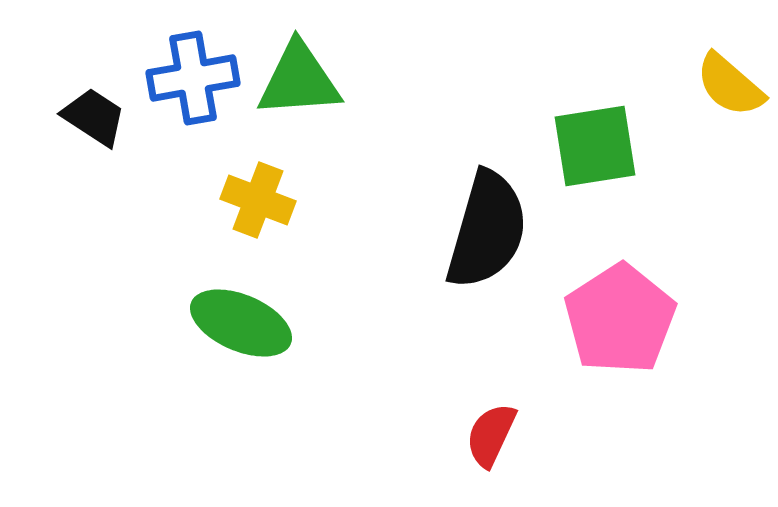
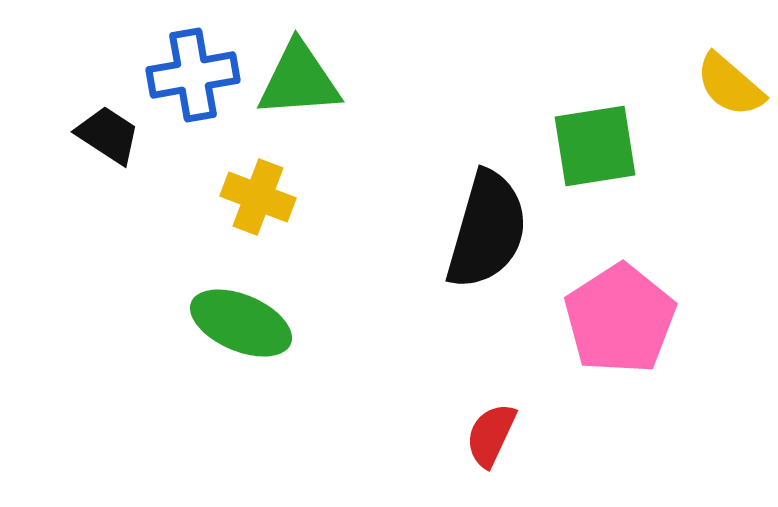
blue cross: moved 3 px up
black trapezoid: moved 14 px right, 18 px down
yellow cross: moved 3 px up
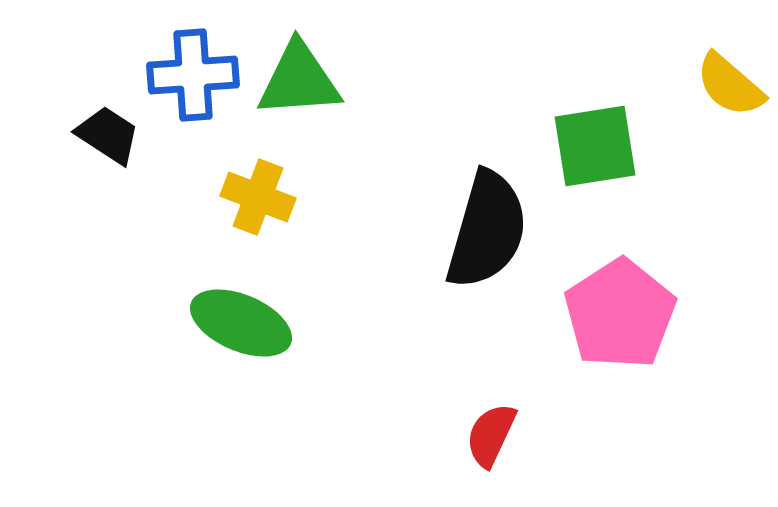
blue cross: rotated 6 degrees clockwise
pink pentagon: moved 5 px up
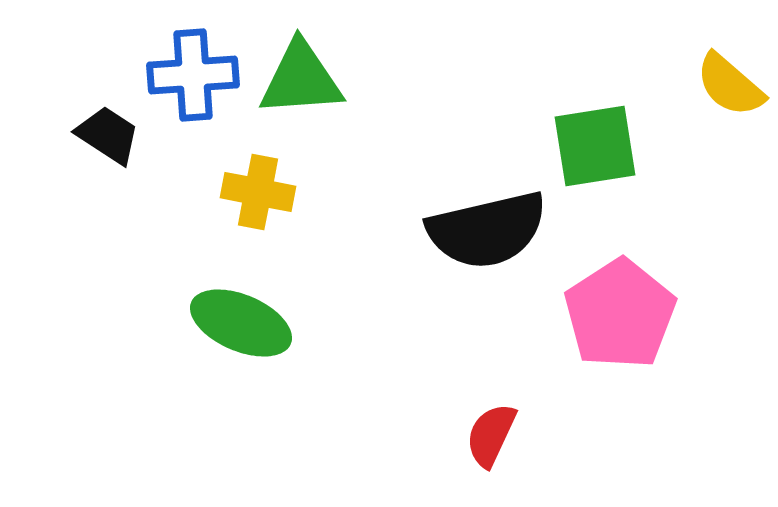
green triangle: moved 2 px right, 1 px up
yellow cross: moved 5 px up; rotated 10 degrees counterclockwise
black semicircle: rotated 61 degrees clockwise
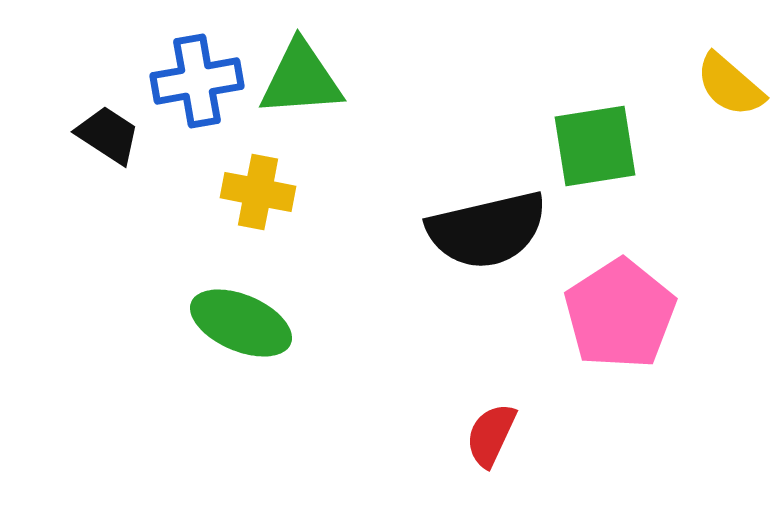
blue cross: moved 4 px right, 6 px down; rotated 6 degrees counterclockwise
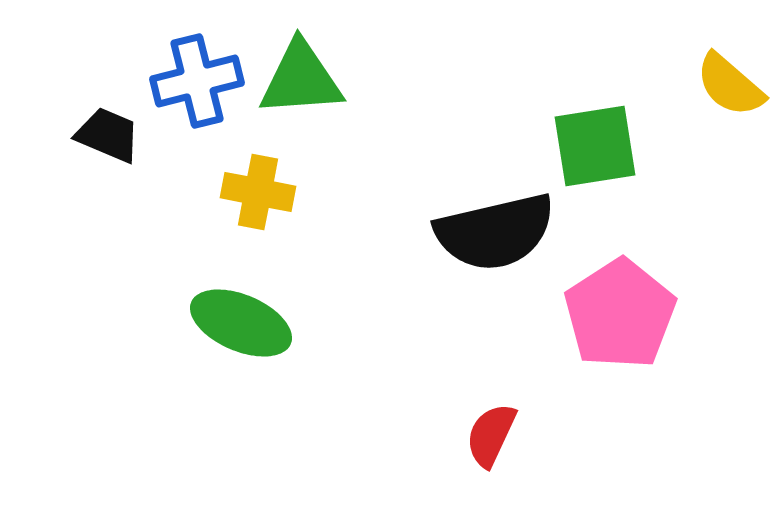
blue cross: rotated 4 degrees counterclockwise
black trapezoid: rotated 10 degrees counterclockwise
black semicircle: moved 8 px right, 2 px down
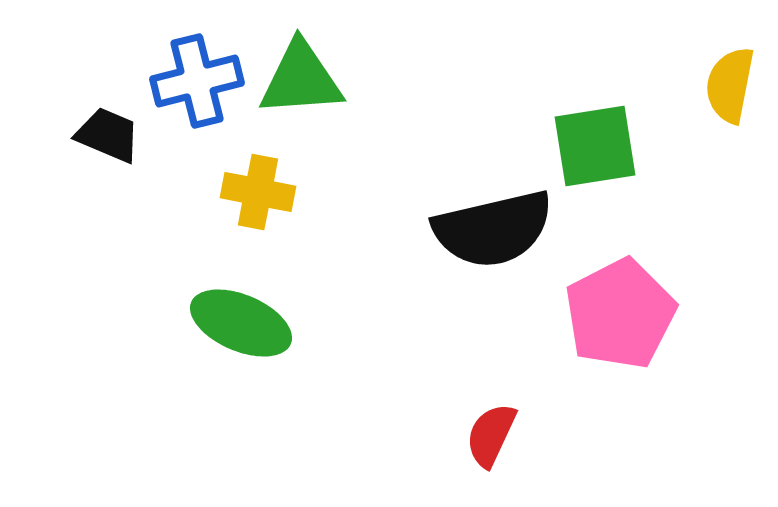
yellow semicircle: rotated 60 degrees clockwise
black semicircle: moved 2 px left, 3 px up
pink pentagon: rotated 6 degrees clockwise
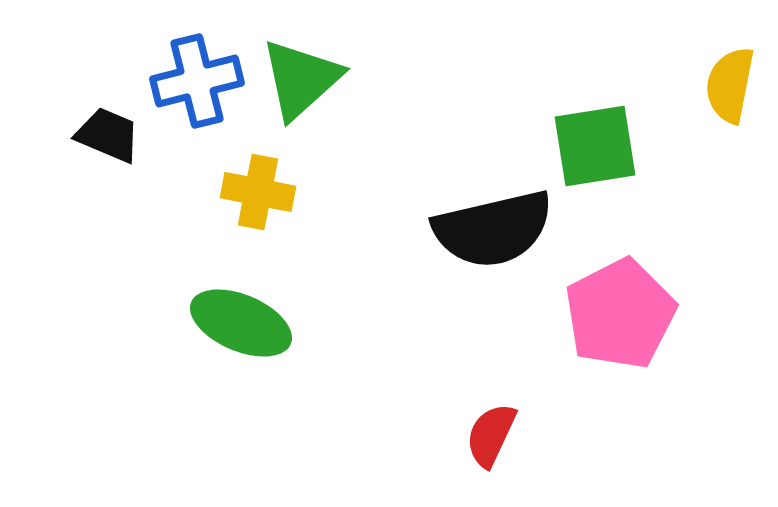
green triangle: rotated 38 degrees counterclockwise
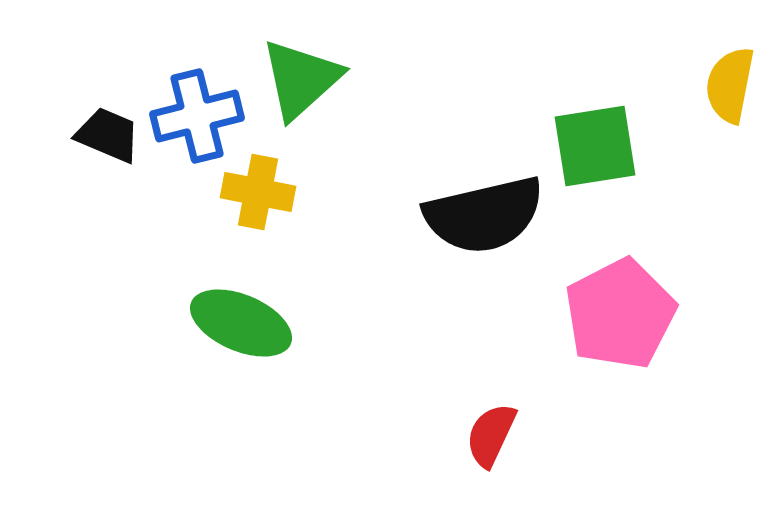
blue cross: moved 35 px down
black semicircle: moved 9 px left, 14 px up
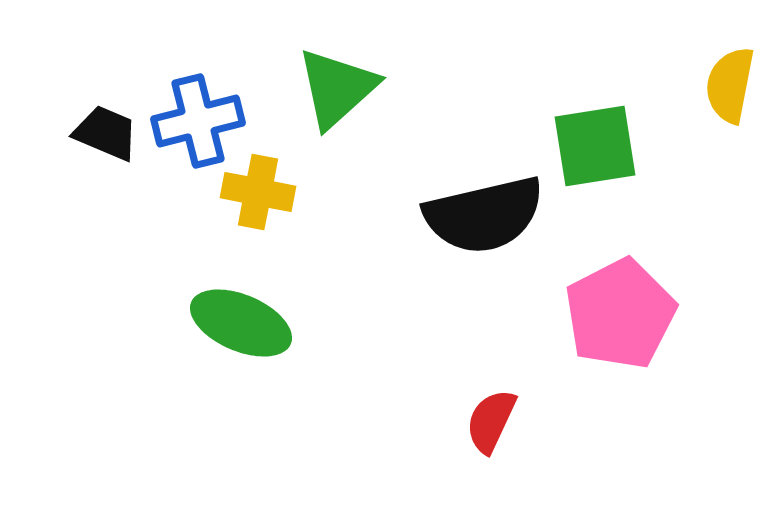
green triangle: moved 36 px right, 9 px down
blue cross: moved 1 px right, 5 px down
black trapezoid: moved 2 px left, 2 px up
red semicircle: moved 14 px up
